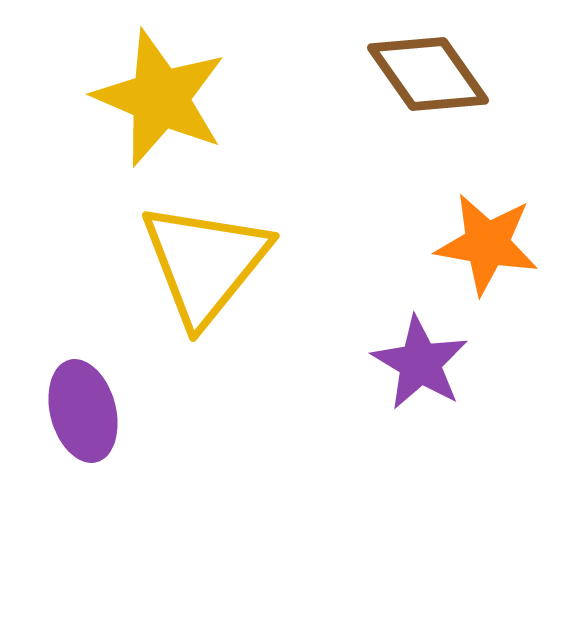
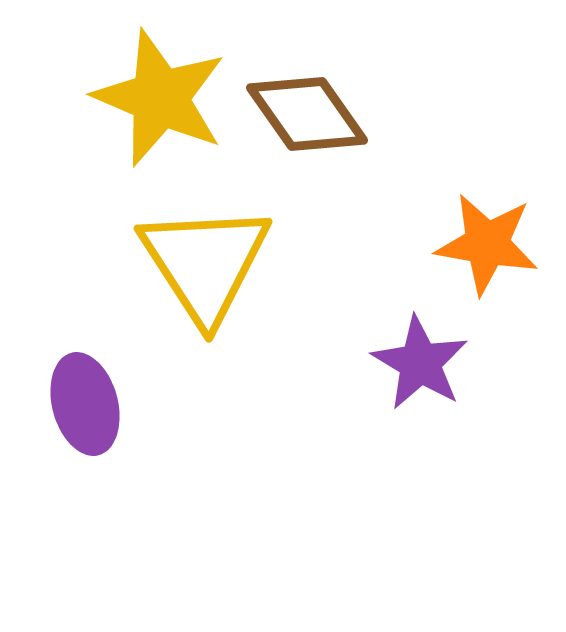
brown diamond: moved 121 px left, 40 px down
yellow triangle: rotated 12 degrees counterclockwise
purple ellipse: moved 2 px right, 7 px up
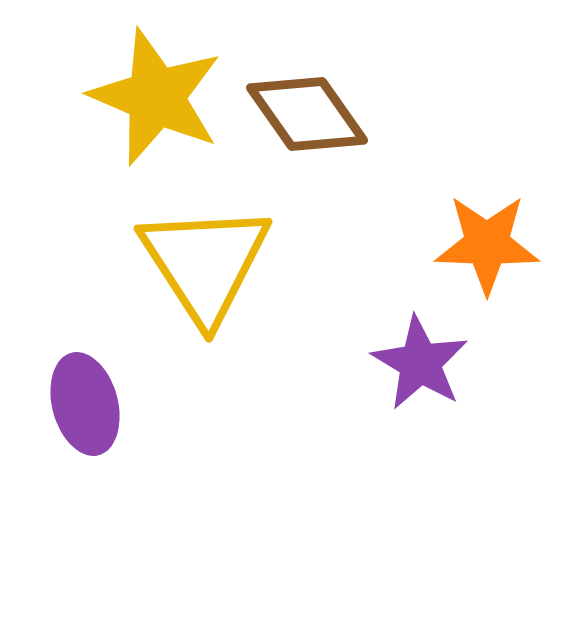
yellow star: moved 4 px left, 1 px up
orange star: rotated 8 degrees counterclockwise
